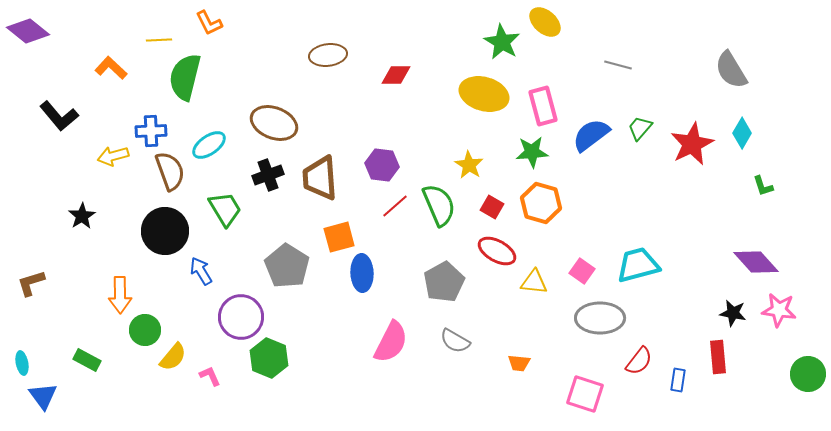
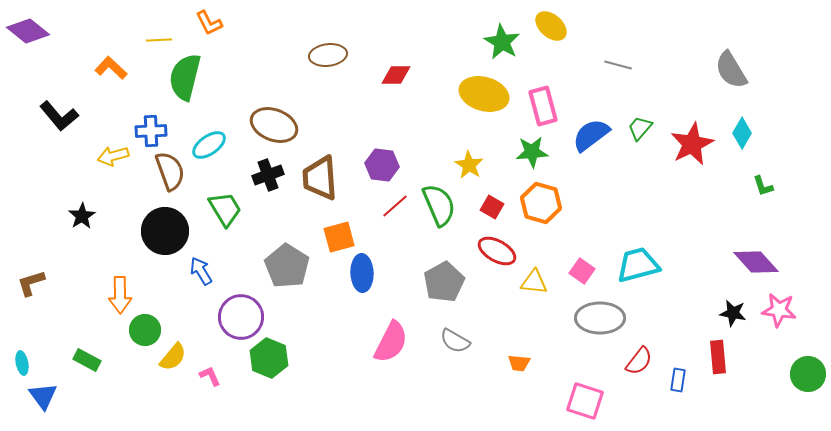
yellow ellipse at (545, 22): moved 6 px right, 4 px down
brown ellipse at (274, 123): moved 2 px down
pink square at (585, 394): moved 7 px down
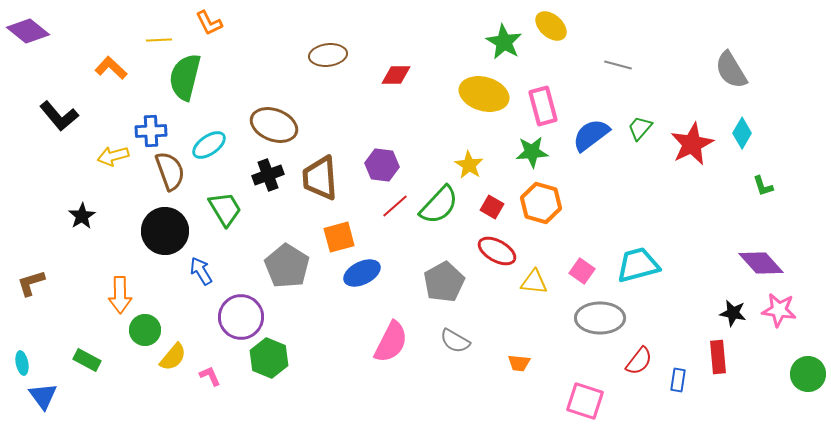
green star at (502, 42): moved 2 px right
green semicircle at (439, 205): rotated 66 degrees clockwise
purple diamond at (756, 262): moved 5 px right, 1 px down
blue ellipse at (362, 273): rotated 66 degrees clockwise
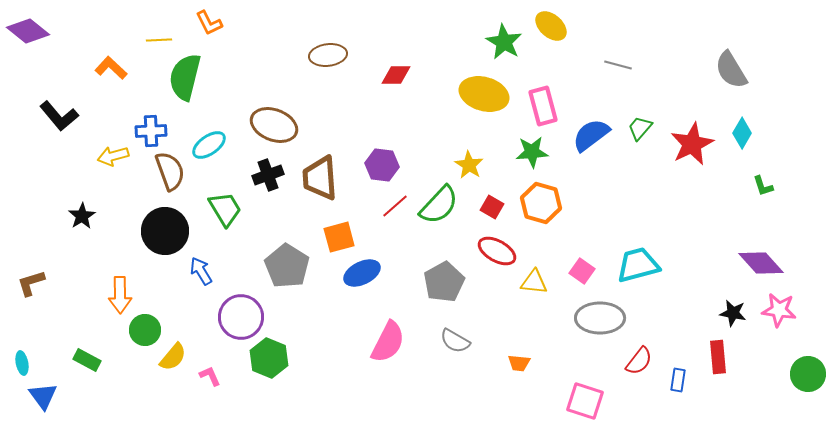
pink semicircle at (391, 342): moved 3 px left
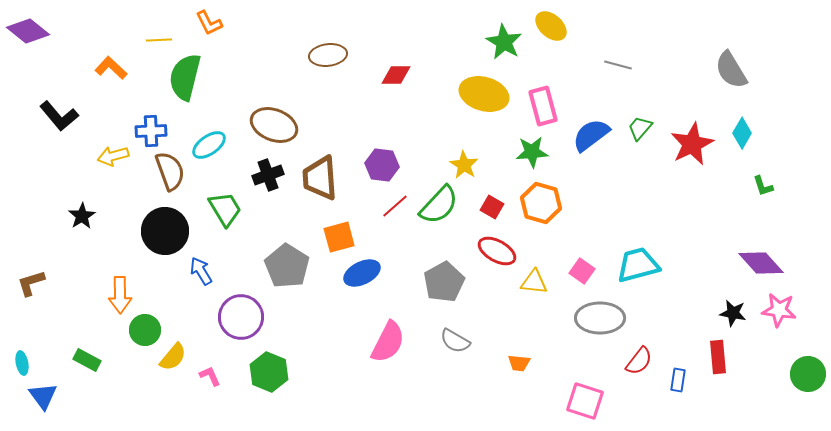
yellow star at (469, 165): moved 5 px left
green hexagon at (269, 358): moved 14 px down
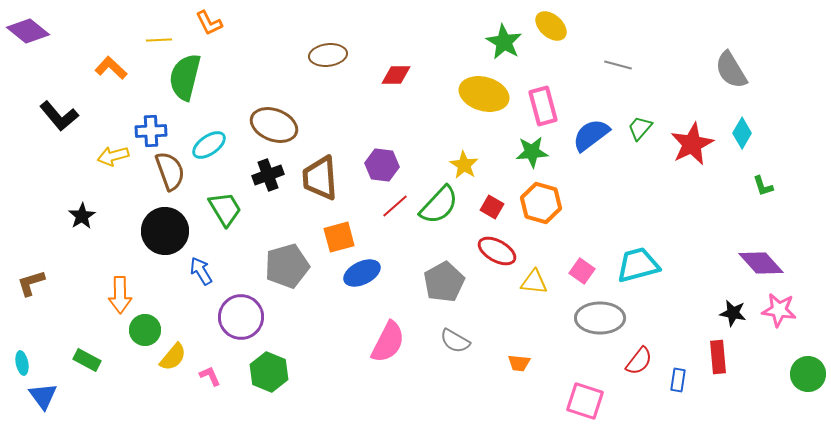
gray pentagon at (287, 266): rotated 24 degrees clockwise
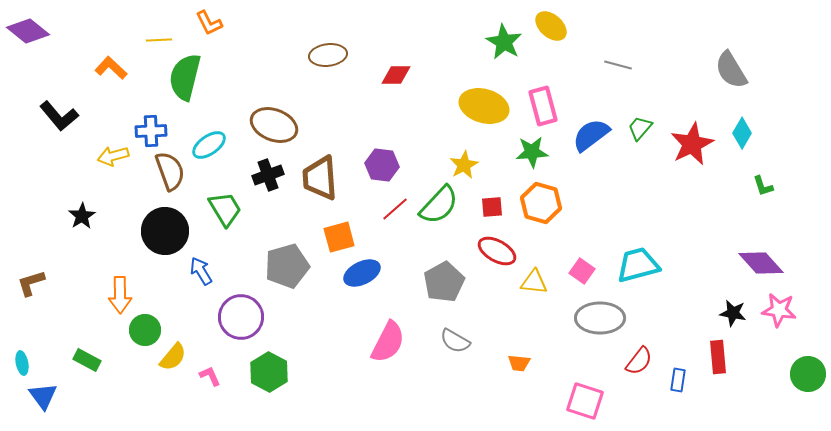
yellow ellipse at (484, 94): moved 12 px down
yellow star at (464, 165): rotated 12 degrees clockwise
red line at (395, 206): moved 3 px down
red square at (492, 207): rotated 35 degrees counterclockwise
green hexagon at (269, 372): rotated 6 degrees clockwise
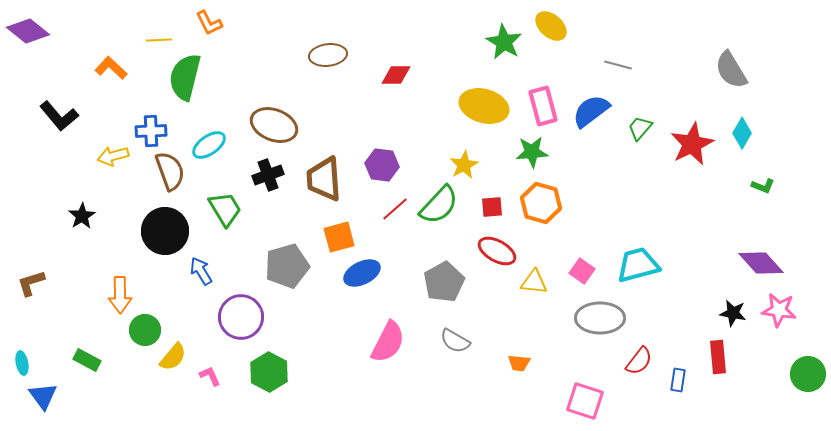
blue semicircle at (591, 135): moved 24 px up
brown trapezoid at (320, 178): moved 4 px right, 1 px down
green L-shape at (763, 186): rotated 50 degrees counterclockwise
